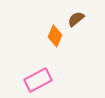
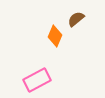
pink rectangle: moved 1 px left
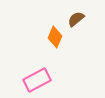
orange diamond: moved 1 px down
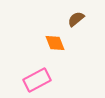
orange diamond: moved 6 px down; rotated 45 degrees counterclockwise
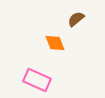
pink rectangle: rotated 52 degrees clockwise
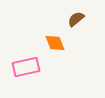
pink rectangle: moved 11 px left, 13 px up; rotated 36 degrees counterclockwise
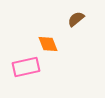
orange diamond: moved 7 px left, 1 px down
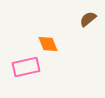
brown semicircle: moved 12 px right
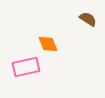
brown semicircle: rotated 72 degrees clockwise
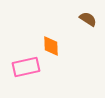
orange diamond: moved 3 px right, 2 px down; rotated 20 degrees clockwise
